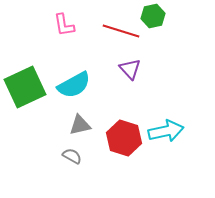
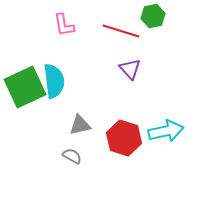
cyan semicircle: moved 20 px left, 4 px up; rotated 68 degrees counterclockwise
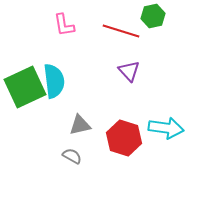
purple triangle: moved 1 px left, 2 px down
cyan arrow: moved 3 px up; rotated 20 degrees clockwise
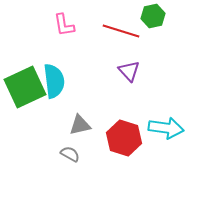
gray semicircle: moved 2 px left, 2 px up
